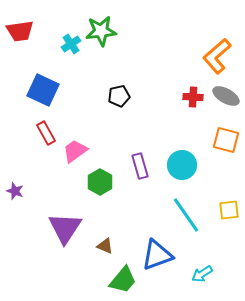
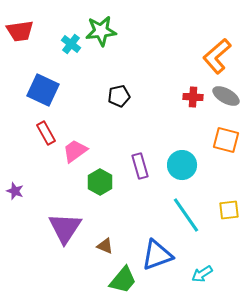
cyan cross: rotated 18 degrees counterclockwise
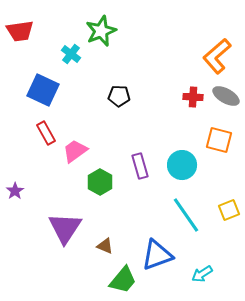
green star: rotated 16 degrees counterclockwise
cyan cross: moved 10 px down
black pentagon: rotated 15 degrees clockwise
orange square: moved 7 px left
purple star: rotated 18 degrees clockwise
yellow square: rotated 15 degrees counterclockwise
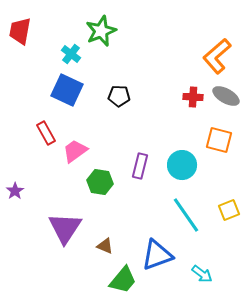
red trapezoid: rotated 108 degrees clockwise
blue square: moved 24 px right
purple rectangle: rotated 30 degrees clockwise
green hexagon: rotated 20 degrees counterclockwise
cyan arrow: rotated 110 degrees counterclockwise
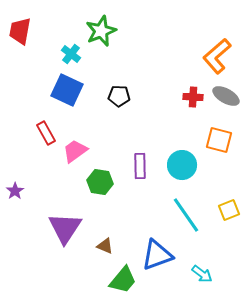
purple rectangle: rotated 15 degrees counterclockwise
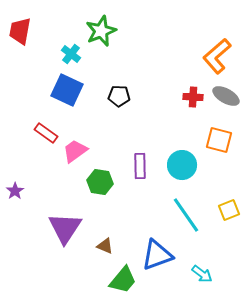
red rectangle: rotated 25 degrees counterclockwise
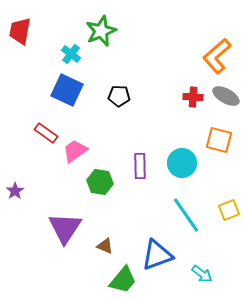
cyan circle: moved 2 px up
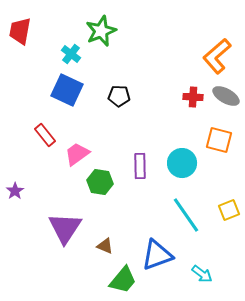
red rectangle: moved 1 px left, 2 px down; rotated 15 degrees clockwise
pink trapezoid: moved 2 px right, 3 px down
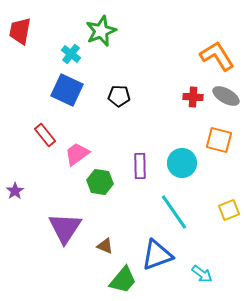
orange L-shape: rotated 99 degrees clockwise
cyan line: moved 12 px left, 3 px up
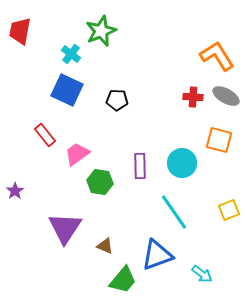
black pentagon: moved 2 px left, 4 px down
